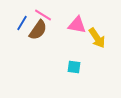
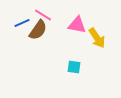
blue line: rotated 35 degrees clockwise
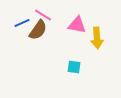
yellow arrow: rotated 30 degrees clockwise
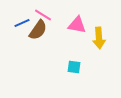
yellow arrow: moved 2 px right
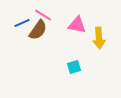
cyan square: rotated 24 degrees counterclockwise
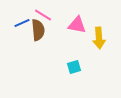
brown semicircle: rotated 40 degrees counterclockwise
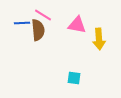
blue line: rotated 21 degrees clockwise
yellow arrow: moved 1 px down
cyan square: moved 11 px down; rotated 24 degrees clockwise
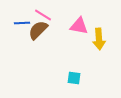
pink triangle: moved 2 px right, 1 px down
brown semicircle: rotated 130 degrees counterclockwise
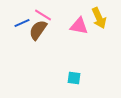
blue line: rotated 21 degrees counterclockwise
brown semicircle: rotated 10 degrees counterclockwise
yellow arrow: moved 21 px up; rotated 20 degrees counterclockwise
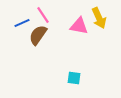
pink line: rotated 24 degrees clockwise
brown semicircle: moved 5 px down
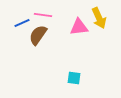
pink line: rotated 48 degrees counterclockwise
pink triangle: moved 1 px down; rotated 18 degrees counterclockwise
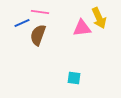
pink line: moved 3 px left, 3 px up
pink triangle: moved 3 px right, 1 px down
brown semicircle: rotated 15 degrees counterclockwise
